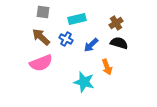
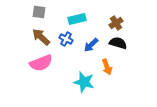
gray square: moved 4 px left
black semicircle: moved 1 px left
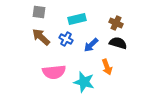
brown cross: rotated 32 degrees counterclockwise
pink semicircle: moved 13 px right, 9 px down; rotated 15 degrees clockwise
